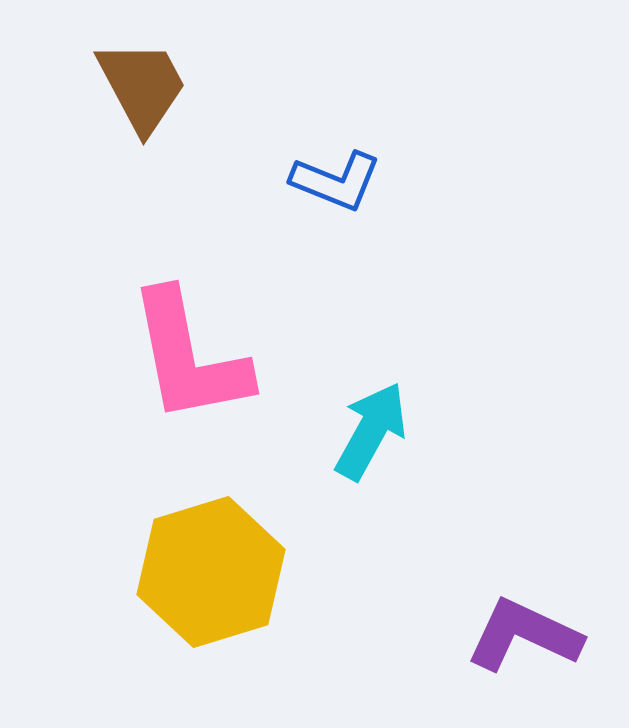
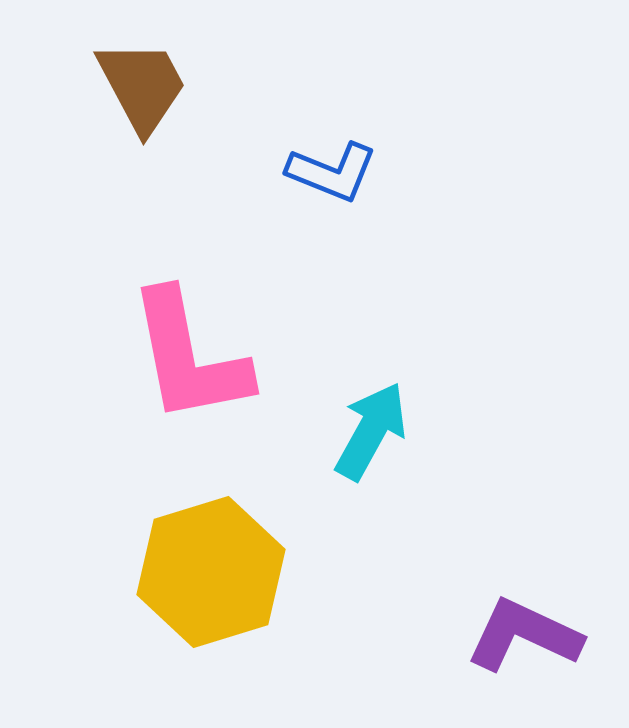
blue L-shape: moved 4 px left, 9 px up
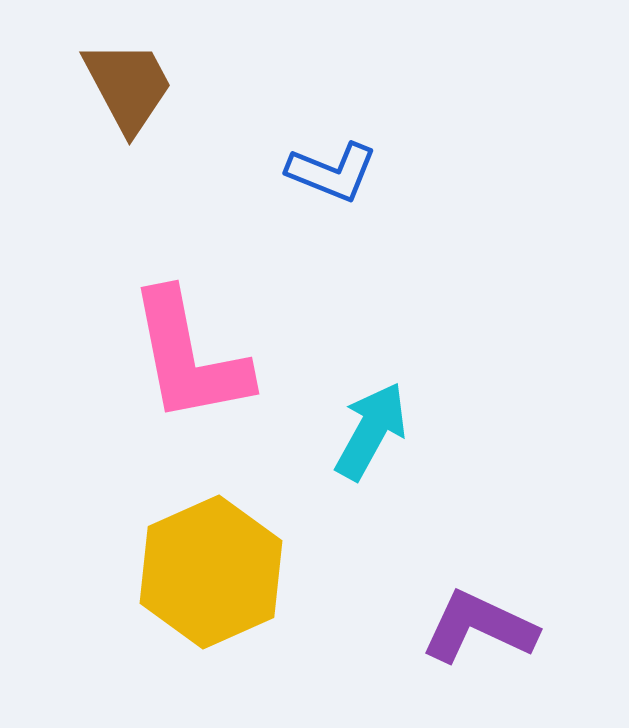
brown trapezoid: moved 14 px left
yellow hexagon: rotated 7 degrees counterclockwise
purple L-shape: moved 45 px left, 8 px up
